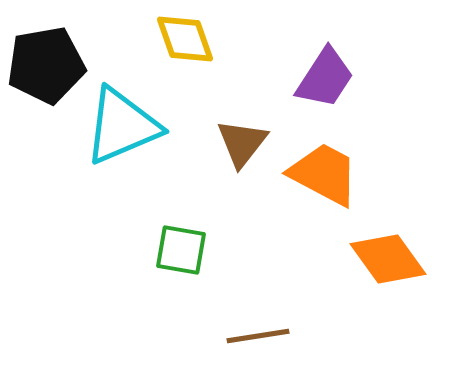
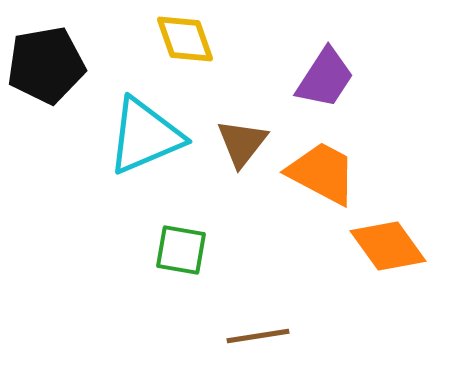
cyan triangle: moved 23 px right, 10 px down
orange trapezoid: moved 2 px left, 1 px up
orange diamond: moved 13 px up
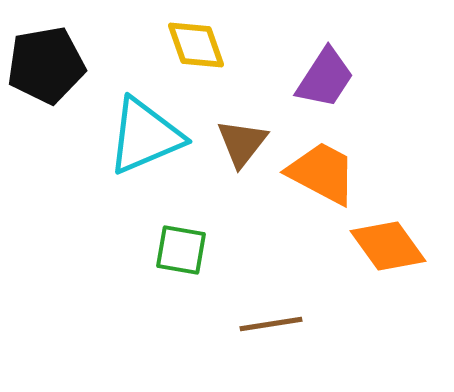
yellow diamond: moved 11 px right, 6 px down
brown line: moved 13 px right, 12 px up
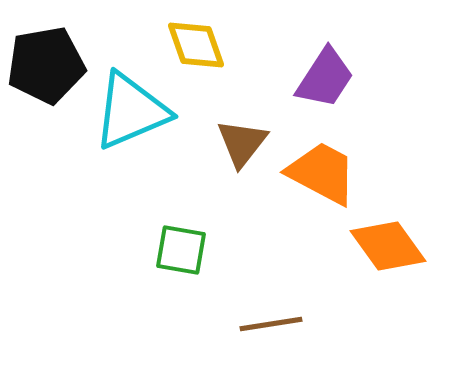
cyan triangle: moved 14 px left, 25 px up
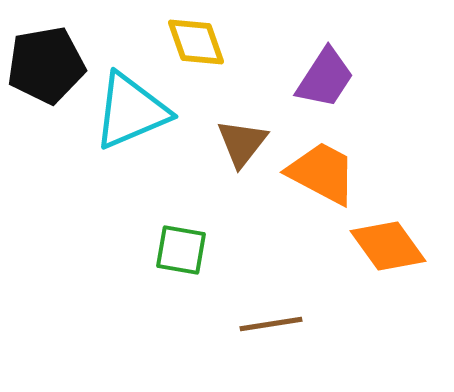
yellow diamond: moved 3 px up
